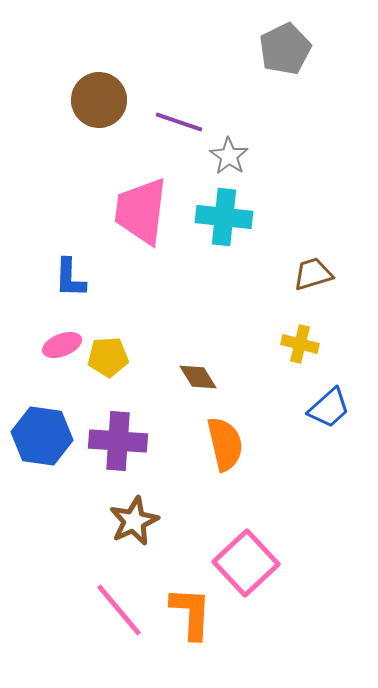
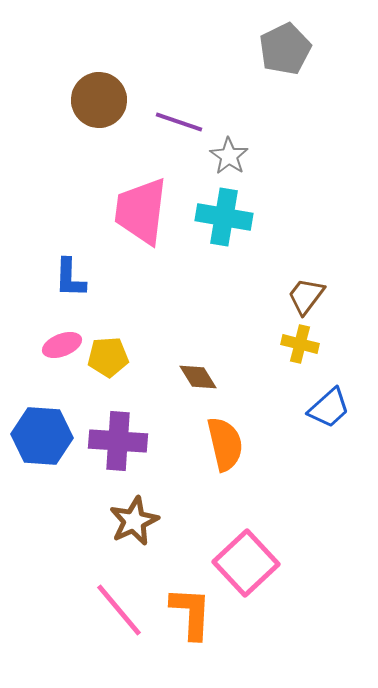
cyan cross: rotated 4 degrees clockwise
brown trapezoid: moved 7 px left, 22 px down; rotated 36 degrees counterclockwise
blue hexagon: rotated 4 degrees counterclockwise
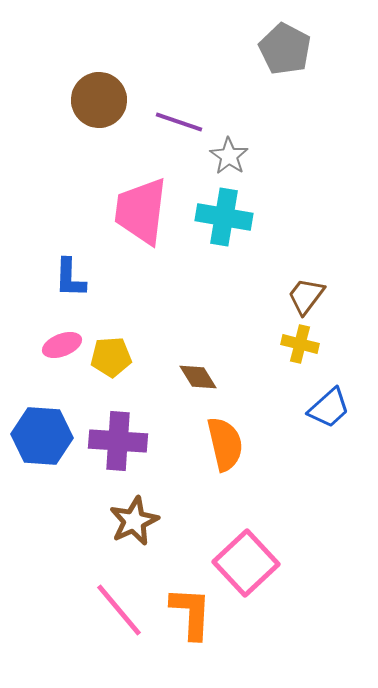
gray pentagon: rotated 18 degrees counterclockwise
yellow pentagon: moved 3 px right
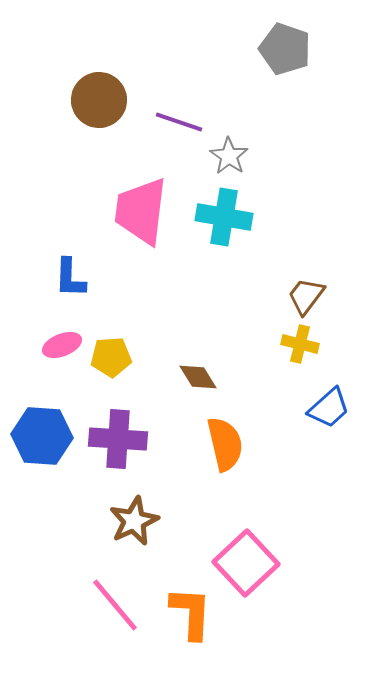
gray pentagon: rotated 9 degrees counterclockwise
purple cross: moved 2 px up
pink line: moved 4 px left, 5 px up
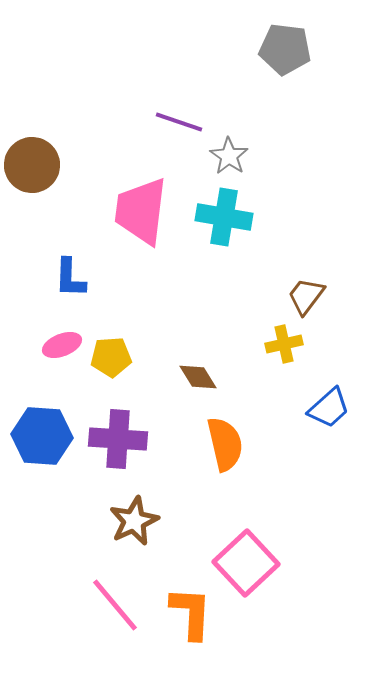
gray pentagon: rotated 12 degrees counterclockwise
brown circle: moved 67 px left, 65 px down
yellow cross: moved 16 px left; rotated 27 degrees counterclockwise
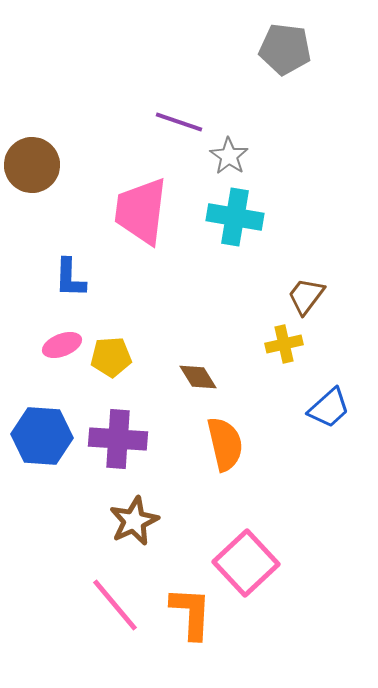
cyan cross: moved 11 px right
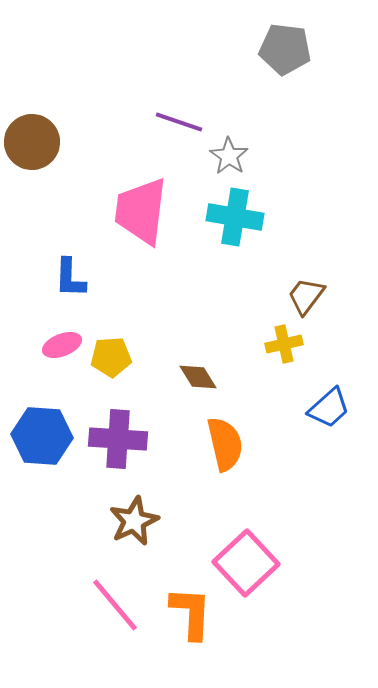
brown circle: moved 23 px up
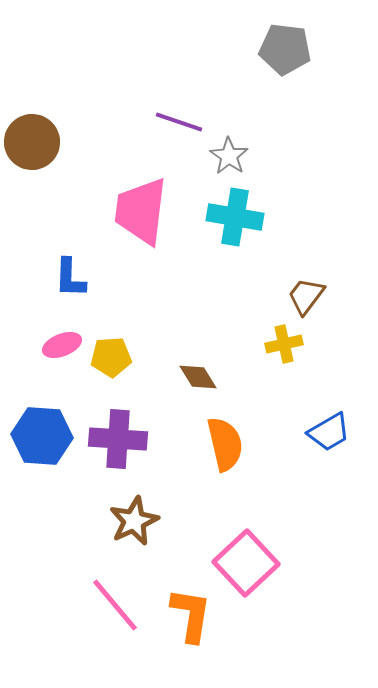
blue trapezoid: moved 24 px down; rotated 12 degrees clockwise
orange L-shape: moved 2 px down; rotated 6 degrees clockwise
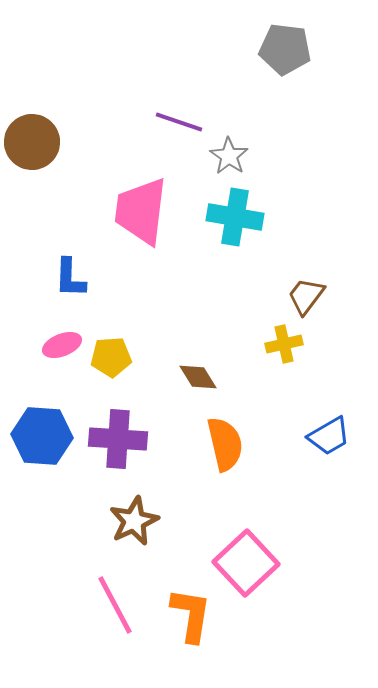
blue trapezoid: moved 4 px down
pink line: rotated 12 degrees clockwise
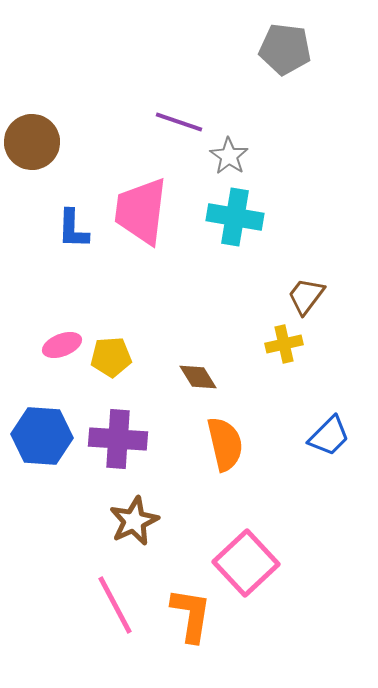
blue L-shape: moved 3 px right, 49 px up
blue trapezoid: rotated 15 degrees counterclockwise
